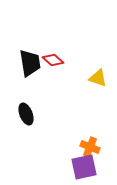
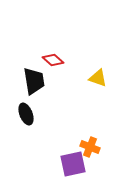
black trapezoid: moved 4 px right, 18 px down
purple square: moved 11 px left, 3 px up
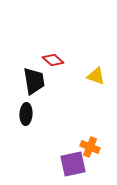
yellow triangle: moved 2 px left, 2 px up
black ellipse: rotated 25 degrees clockwise
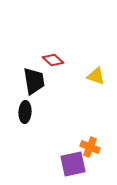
black ellipse: moved 1 px left, 2 px up
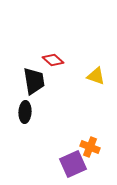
purple square: rotated 12 degrees counterclockwise
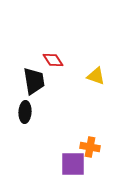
red diamond: rotated 15 degrees clockwise
orange cross: rotated 12 degrees counterclockwise
purple square: rotated 24 degrees clockwise
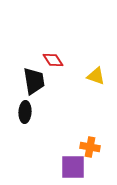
purple square: moved 3 px down
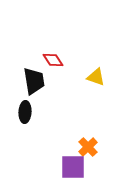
yellow triangle: moved 1 px down
orange cross: moved 2 px left; rotated 36 degrees clockwise
